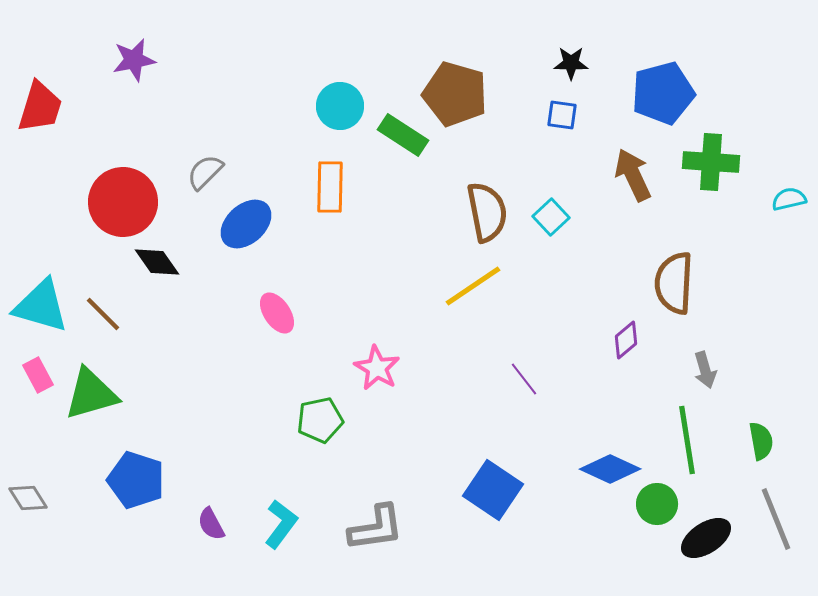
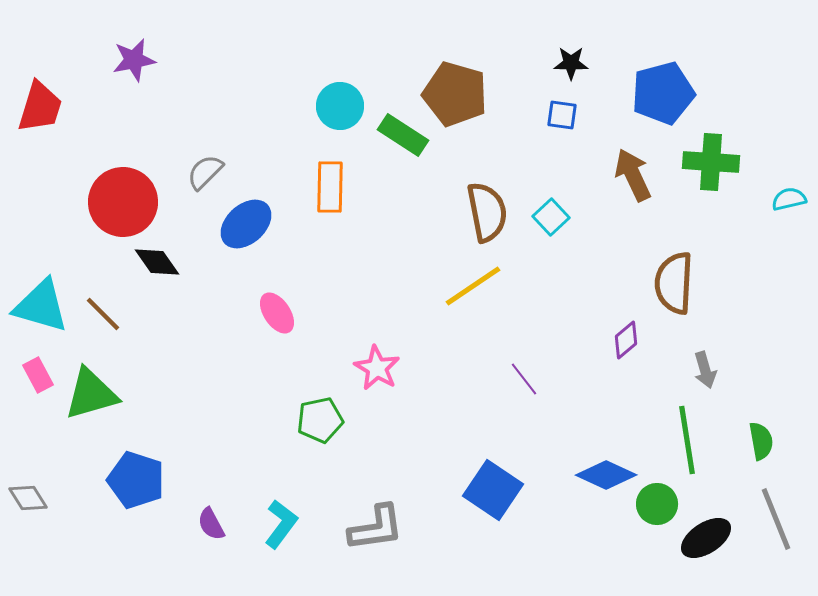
blue diamond at (610, 469): moved 4 px left, 6 px down
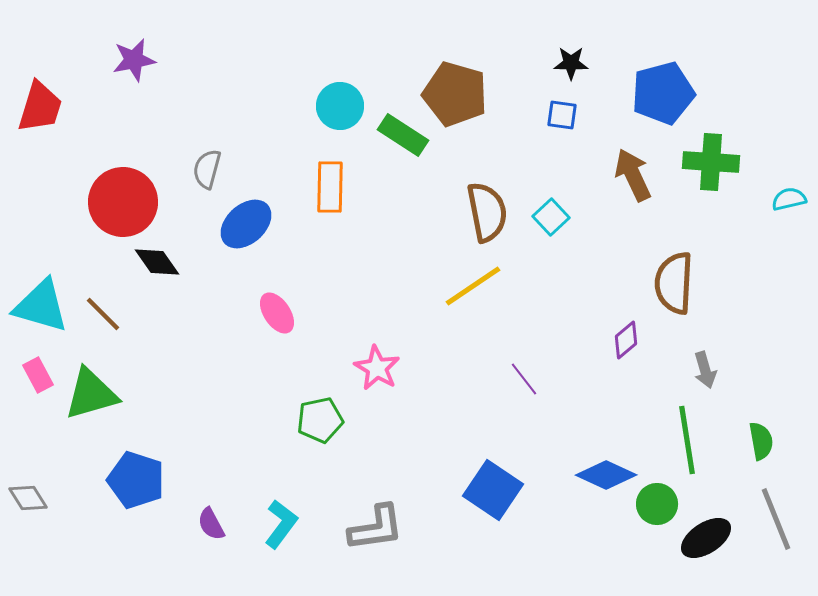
gray semicircle at (205, 172): moved 2 px right, 3 px up; rotated 30 degrees counterclockwise
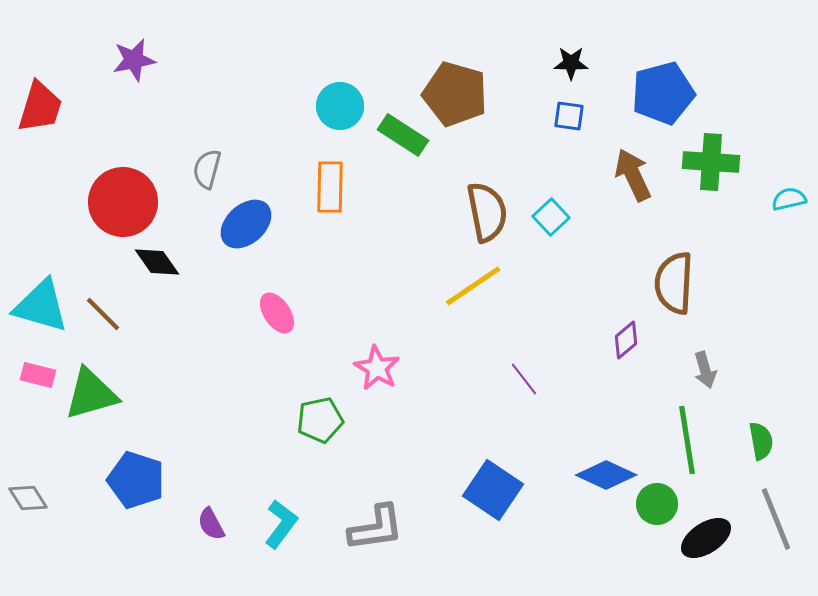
blue square at (562, 115): moved 7 px right, 1 px down
pink rectangle at (38, 375): rotated 48 degrees counterclockwise
